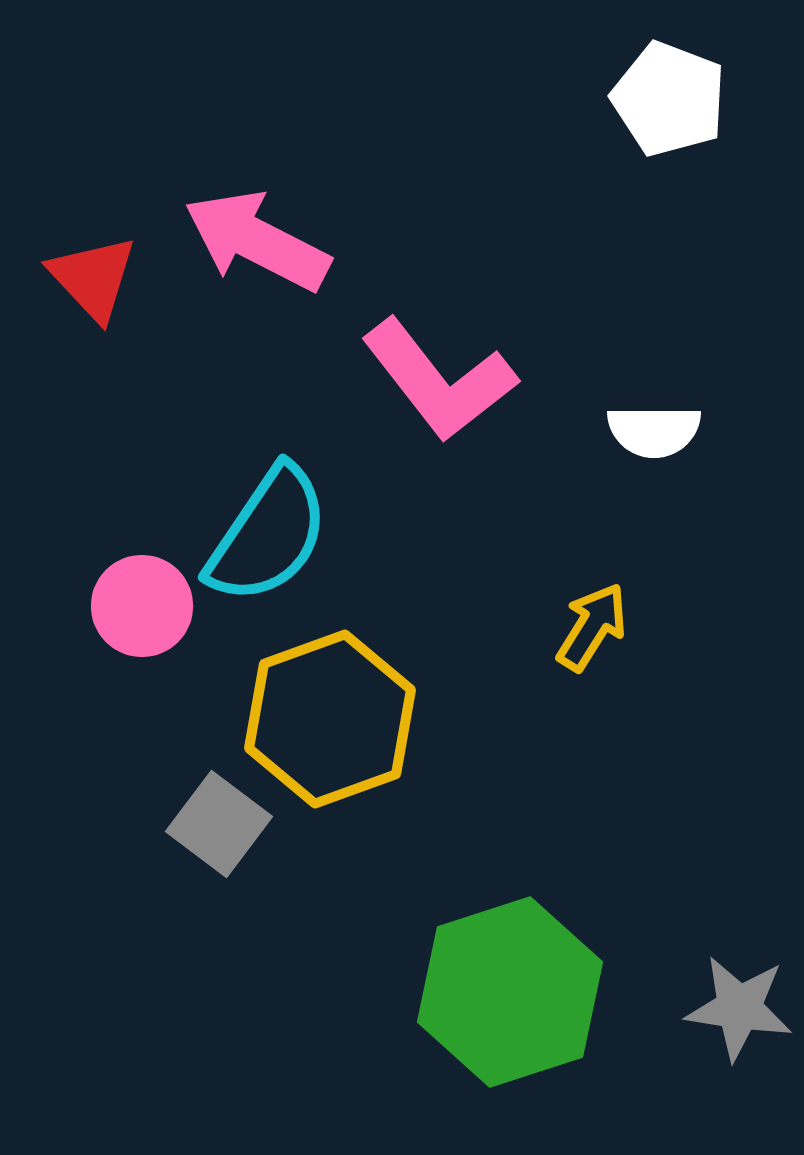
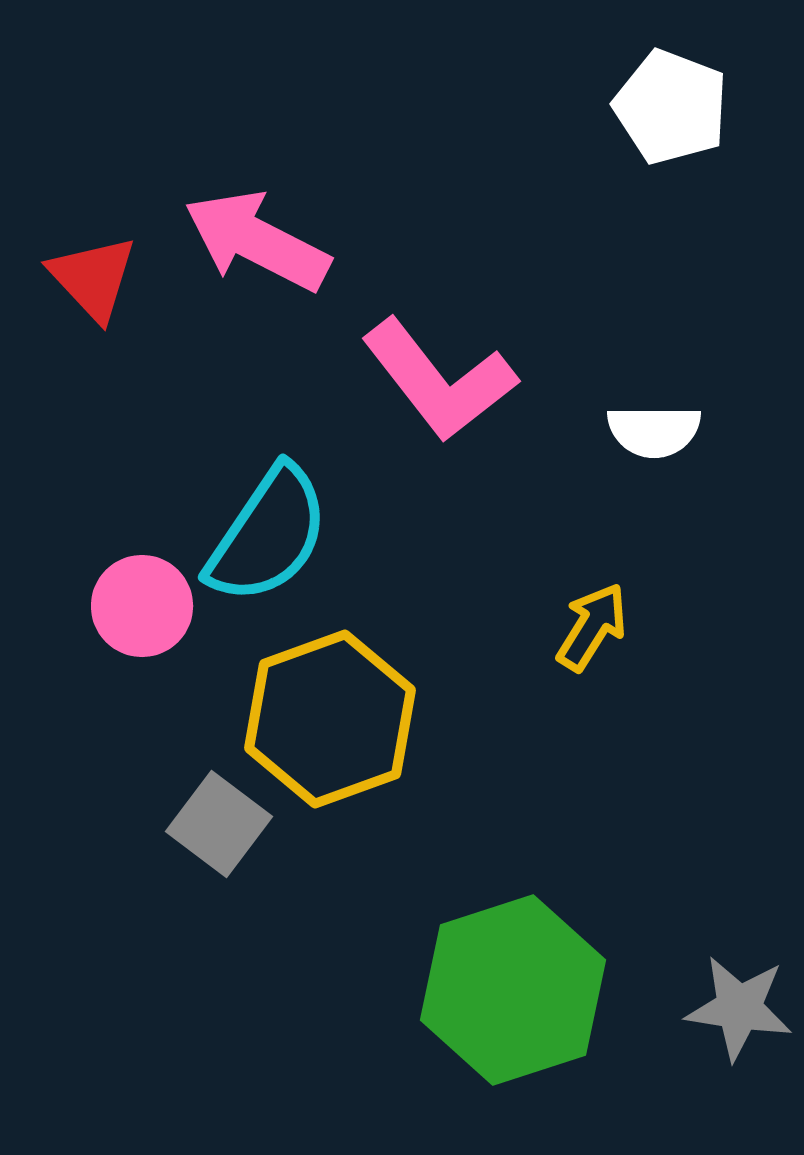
white pentagon: moved 2 px right, 8 px down
green hexagon: moved 3 px right, 2 px up
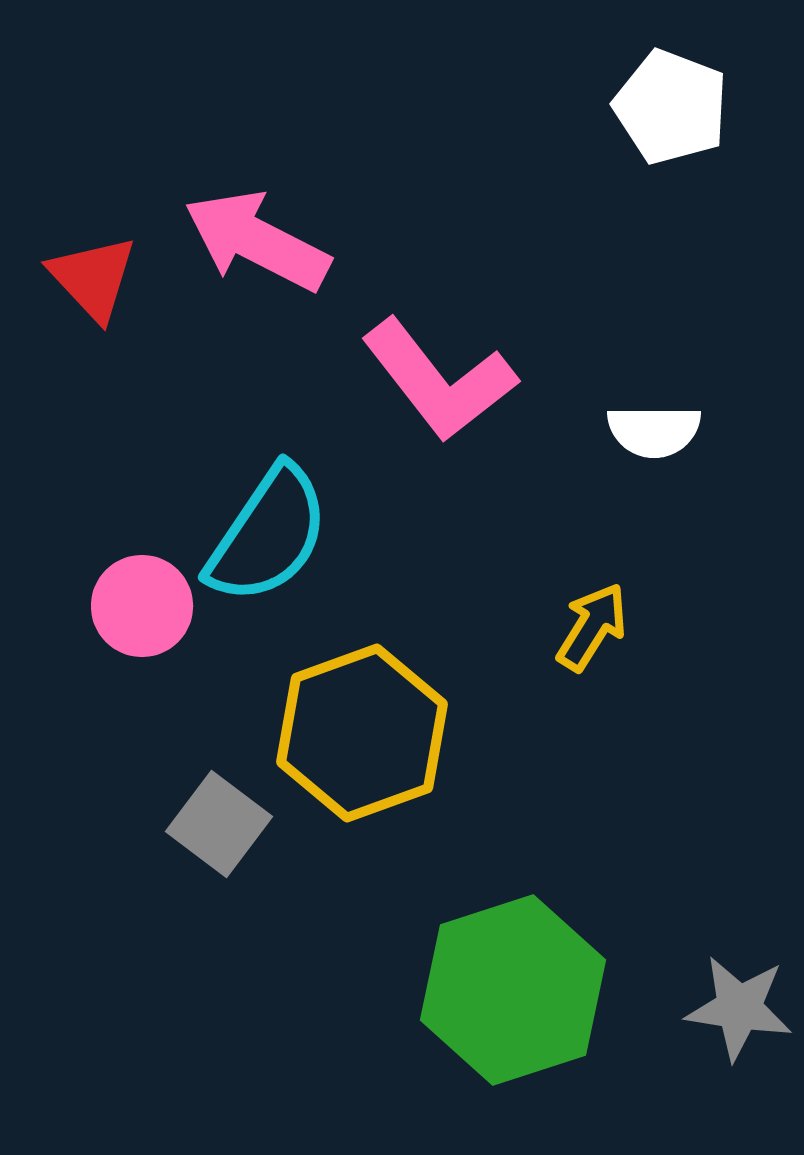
yellow hexagon: moved 32 px right, 14 px down
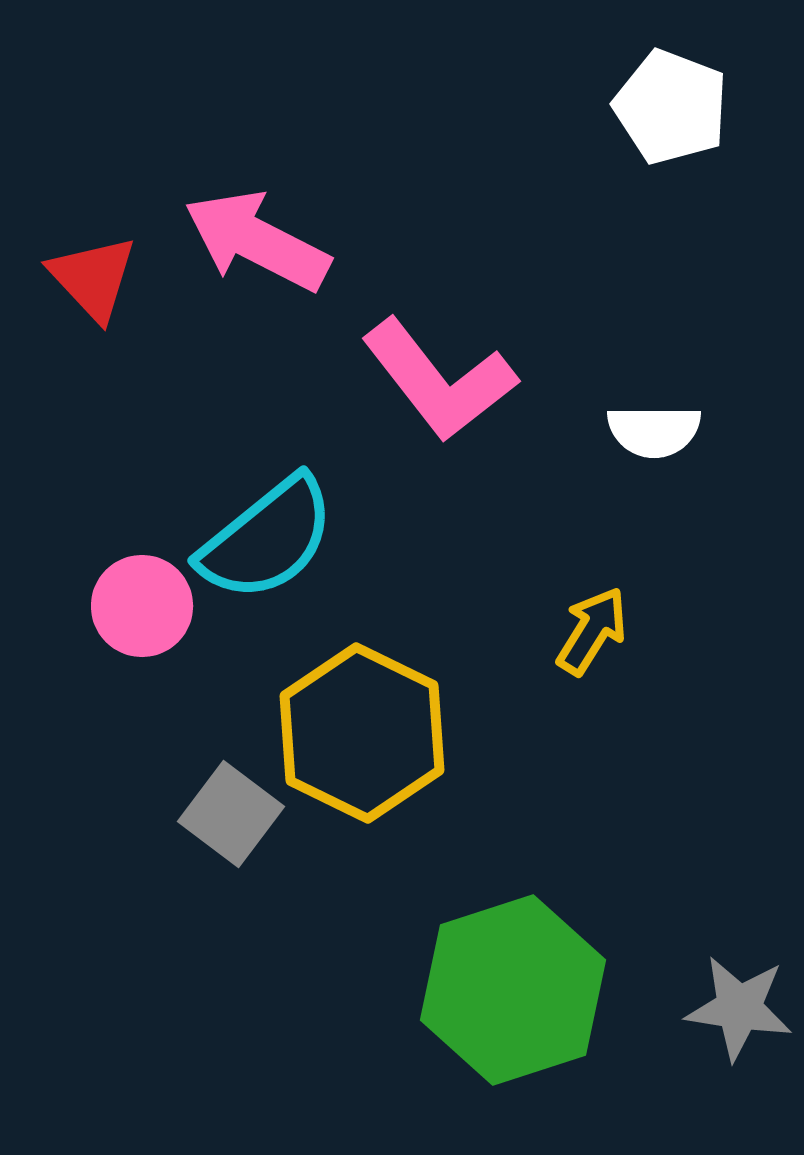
cyan semicircle: moved 1 px left, 4 px down; rotated 17 degrees clockwise
yellow arrow: moved 4 px down
yellow hexagon: rotated 14 degrees counterclockwise
gray square: moved 12 px right, 10 px up
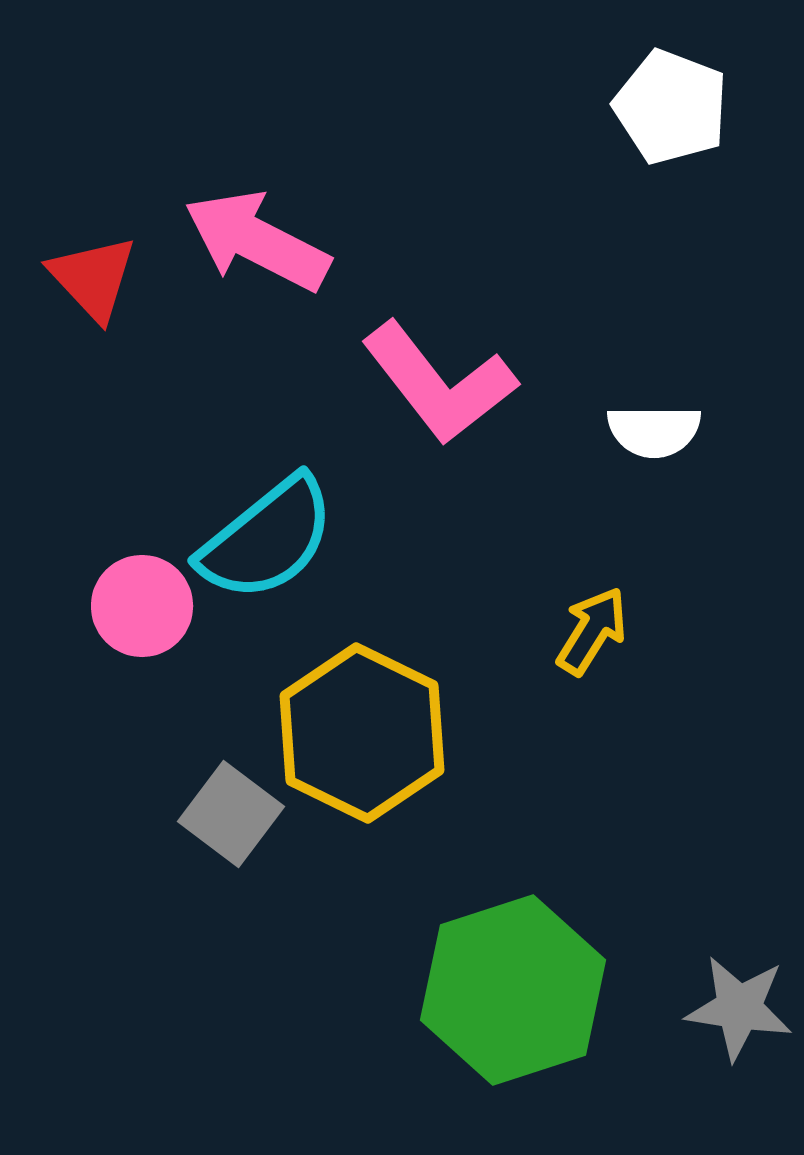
pink L-shape: moved 3 px down
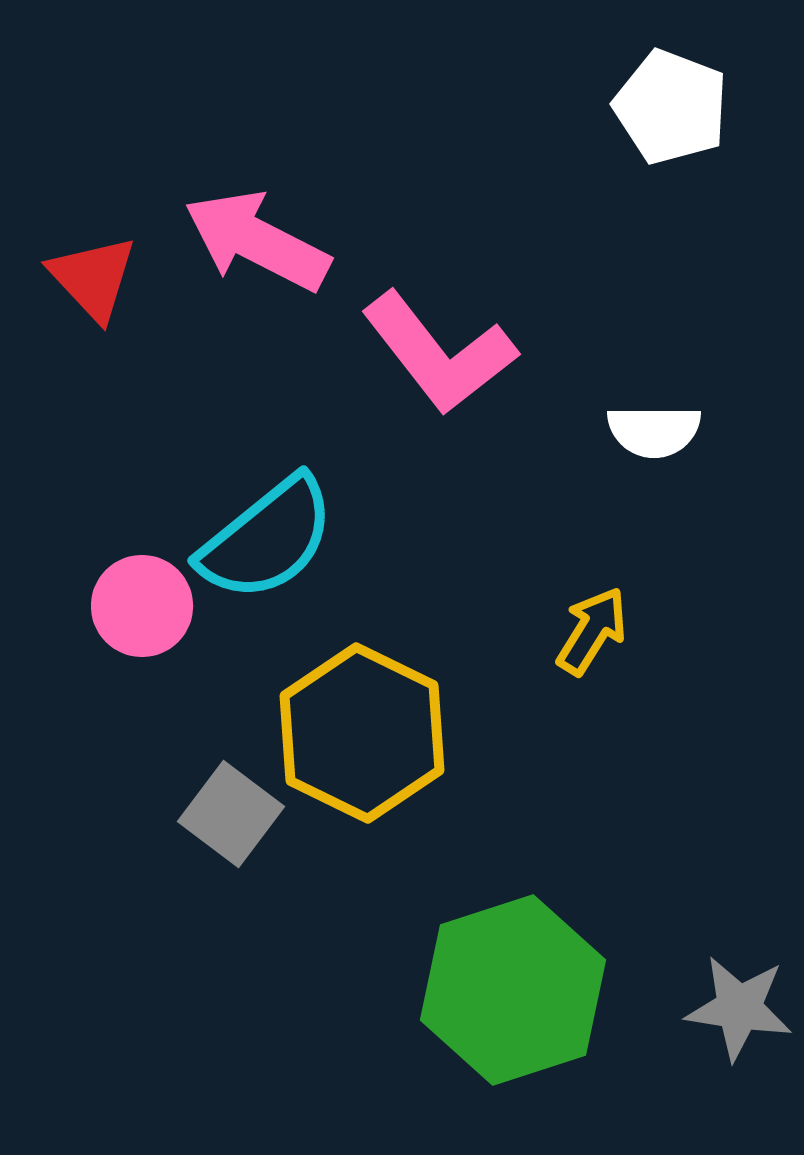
pink L-shape: moved 30 px up
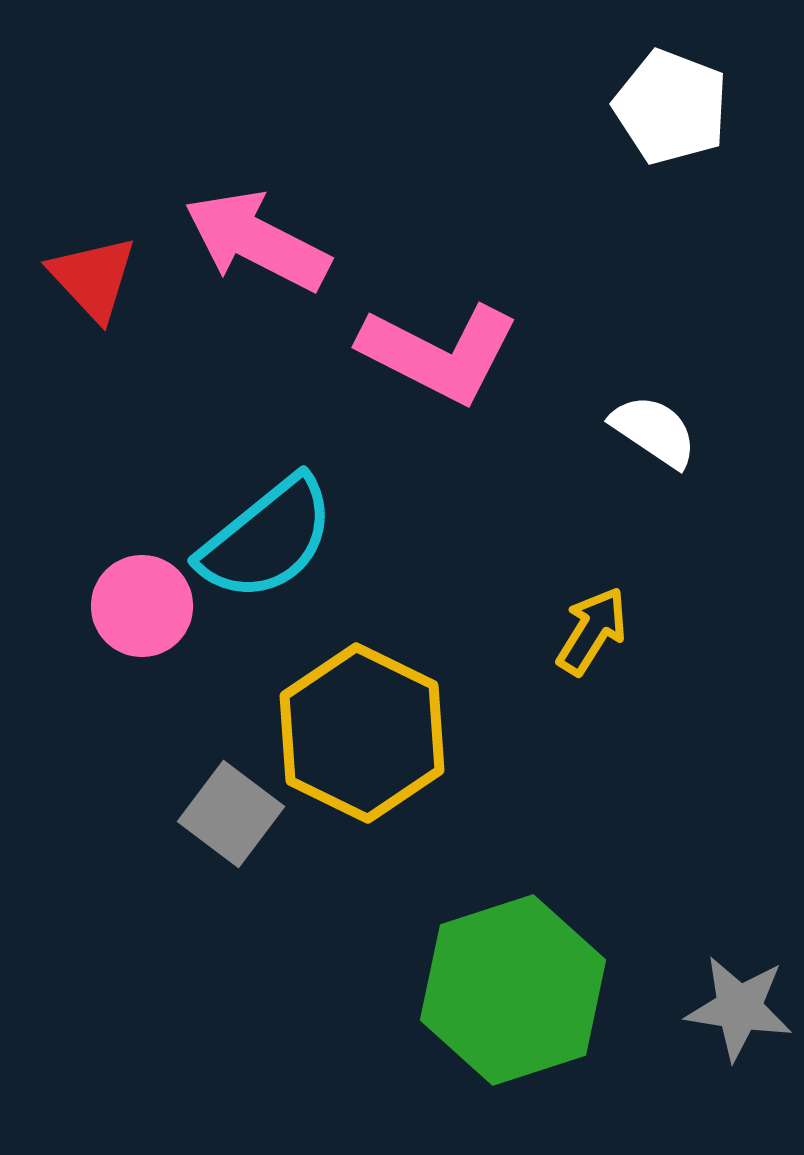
pink L-shape: rotated 25 degrees counterclockwise
white semicircle: rotated 146 degrees counterclockwise
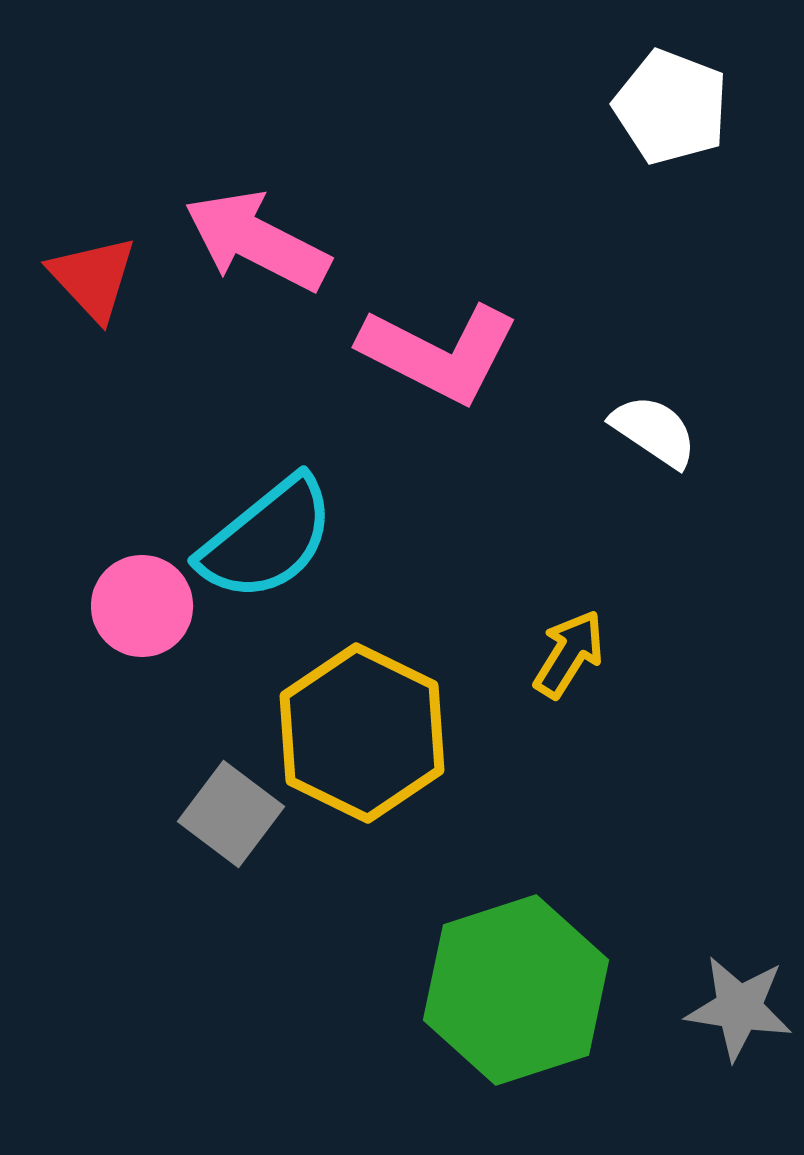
yellow arrow: moved 23 px left, 23 px down
green hexagon: moved 3 px right
